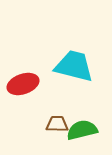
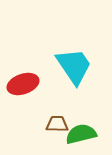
cyan trapezoid: rotated 42 degrees clockwise
green semicircle: moved 1 px left, 4 px down
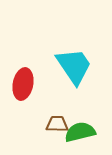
red ellipse: rotated 60 degrees counterclockwise
green semicircle: moved 1 px left, 2 px up
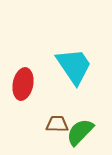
green semicircle: rotated 32 degrees counterclockwise
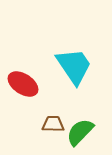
red ellipse: rotated 68 degrees counterclockwise
brown trapezoid: moved 4 px left
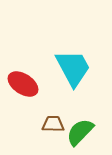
cyan trapezoid: moved 1 px left, 2 px down; rotated 6 degrees clockwise
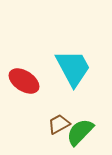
red ellipse: moved 1 px right, 3 px up
brown trapezoid: moved 6 px right; rotated 30 degrees counterclockwise
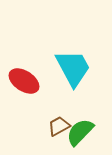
brown trapezoid: moved 2 px down
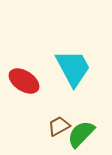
green semicircle: moved 1 px right, 2 px down
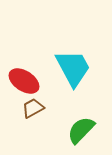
brown trapezoid: moved 26 px left, 18 px up
green semicircle: moved 4 px up
